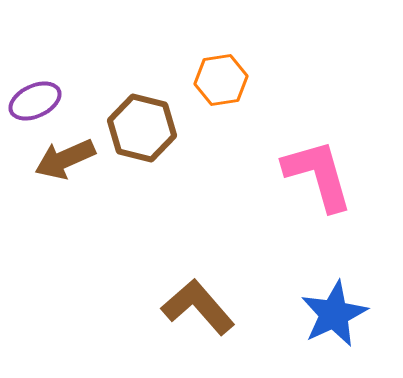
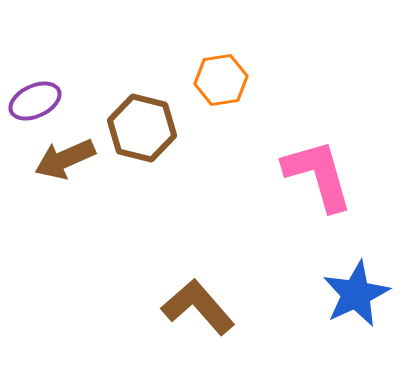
blue star: moved 22 px right, 20 px up
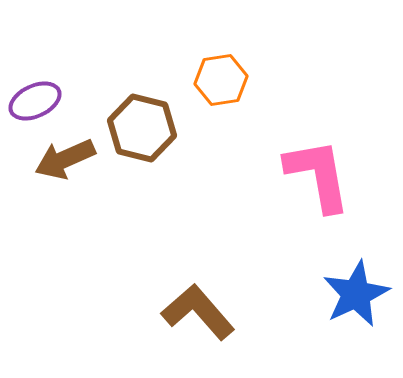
pink L-shape: rotated 6 degrees clockwise
brown L-shape: moved 5 px down
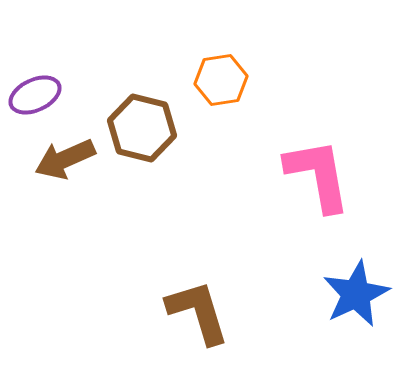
purple ellipse: moved 6 px up
brown L-shape: rotated 24 degrees clockwise
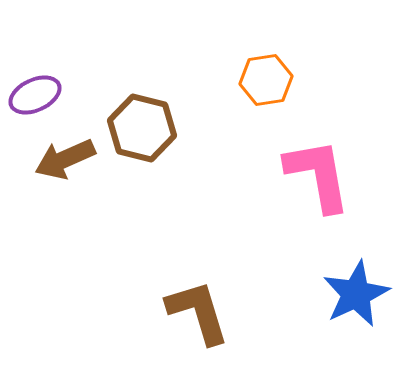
orange hexagon: moved 45 px right
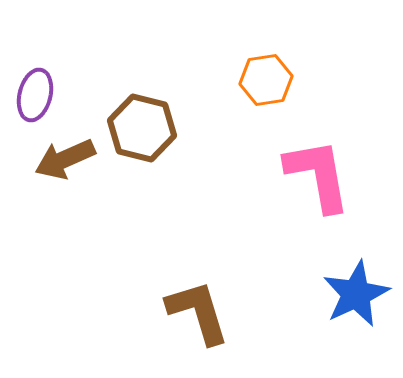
purple ellipse: rotated 51 degrees counterclockwise
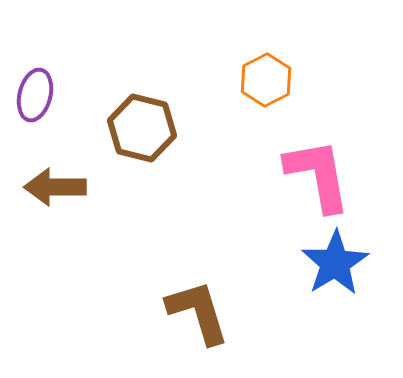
orange hexagon: rotated 18 degrees counterclockwise
brown arrow: moved 10 px left, 28 px down; rotated 24 degrees clockwise
blue star: moved 21 px left, 31 px up; rotated 6 degrees counterclockwise
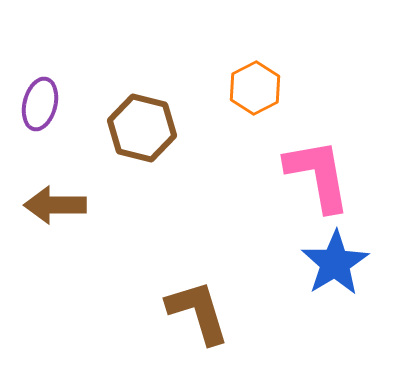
orange hexagon: moved 11 px left, 8 px down
purple ellipse: moved 5 px right, 9 px down
brown arrow: moved 18 px down
